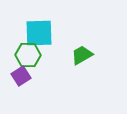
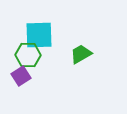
cyan square: moved 2 px down
green trapezoid: moved 1 px left, 1 px up
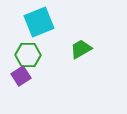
cyan square: moved 13 px up; rotated 20 degrees counterclockwise
green trapezoid: moved 5 px up
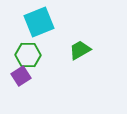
green trapezoid: moved 1 px left, 1 px down
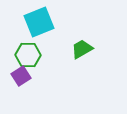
green trapezoid: moved 2 px right, 1 px up
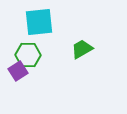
cyan square: rotated 16 degrees clockwise
purple square: moved 3 px left, 5 px up
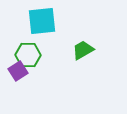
cyan square: moved 3 px right, 1 px up
green trapezoid: moved 1 px right, 1 px down
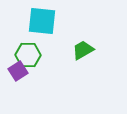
cyan square: rotated 12 degrees clockwise
